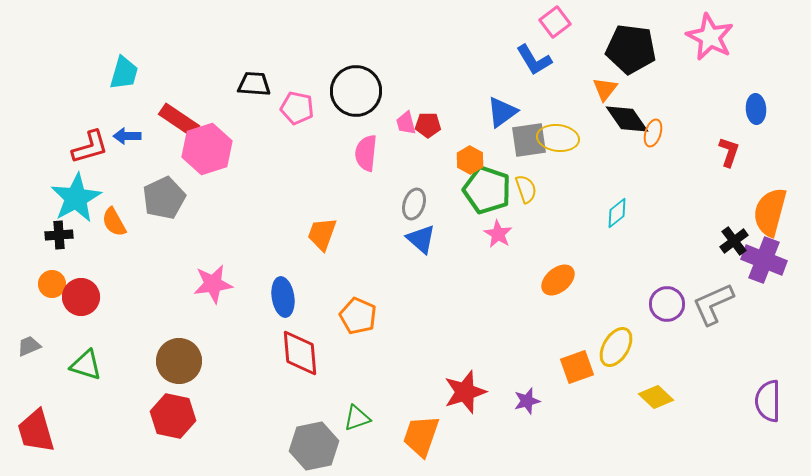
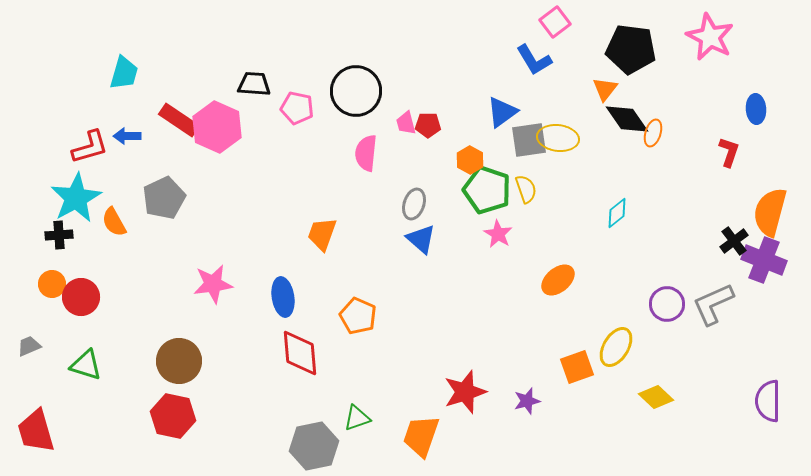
pink hexagon at (207, 149): moved 10 px right, 22 px up; rotated 18 degrees counterclockwise
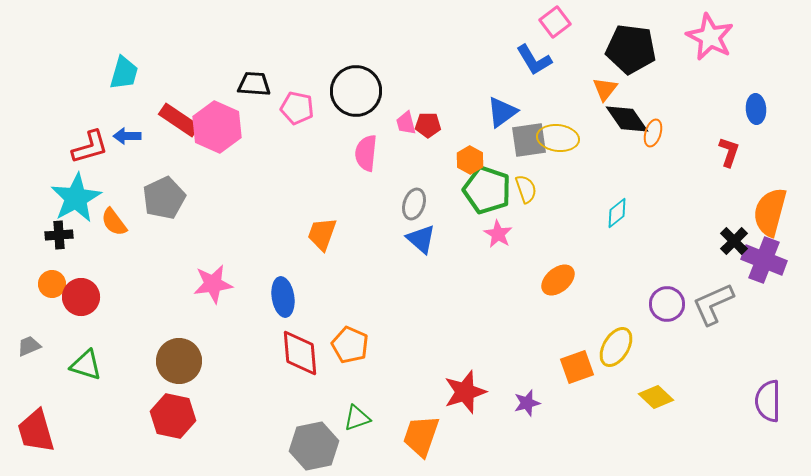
orange semicircle at (114, 222): rotated 8 degrees counterclockwise
black cross at (734, 241): rotated 8 degrees counterclockwise
orange pentagon at (358, 316): moved 8 px left, 29 px down
purple star at (527, 401): moved 2 px down
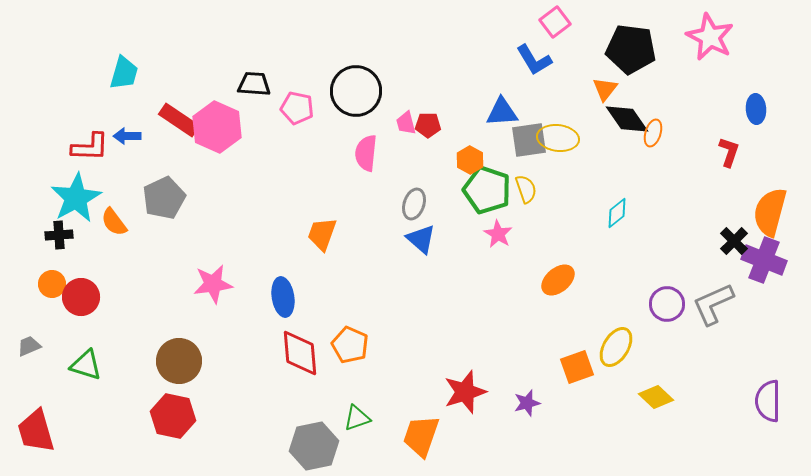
blue triangle at (502, 112): rotated 32 degrees clockwise
red L-shape at (90, 147): rotated 18 degrees clockwise
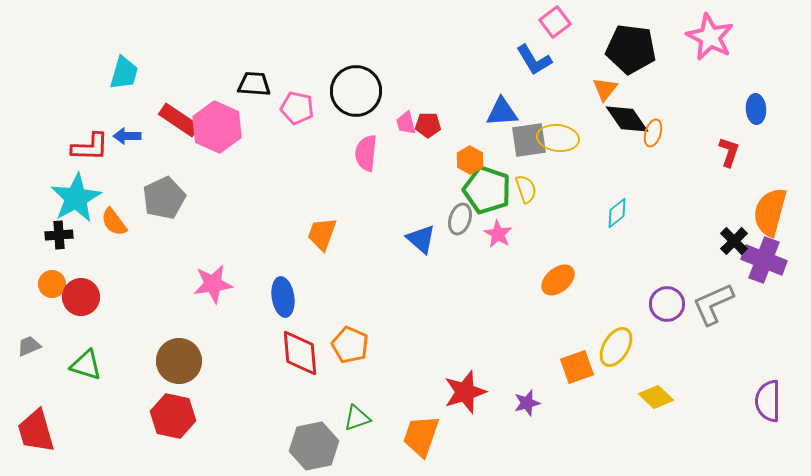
gray ellipse at (414, 204): moved 46 px right, 15 px down
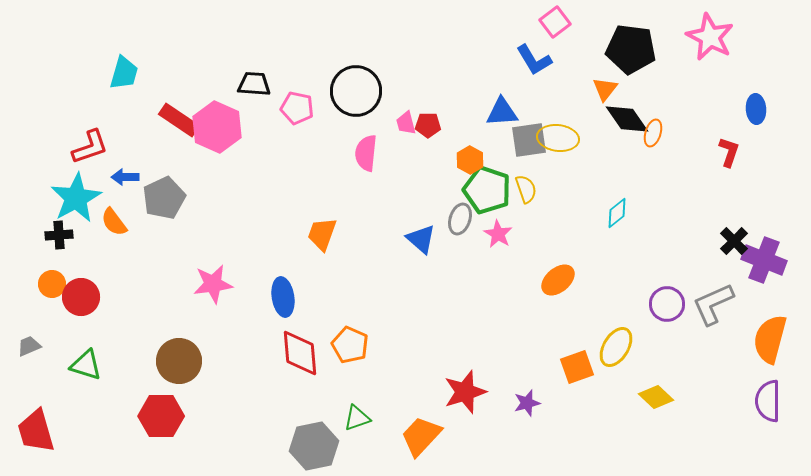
blue arrow at (127, 136): moved 2 px left, 41 px down
red L-shape at (90, 147): rotated 21 degrees counterclockwise
orange semicircle at (770, 212): moved 127 px down
red hexagon at (173, 416): moved 12 px left; rotated 12 degrees counterclockwise
orange trapezoid at (421, 436): rotated 24 degrees clockwise
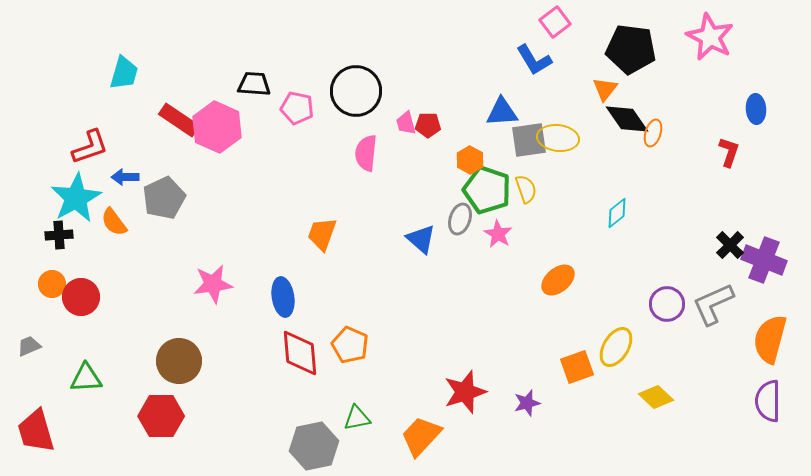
black cross at (734, 241): moved 4 px left, 4 px down
green triangle at (86, 365): moved 13 px down; rotated 20 degrees counterclockwise
green triangle at (357, 418): rotated 8 degrees clockwise
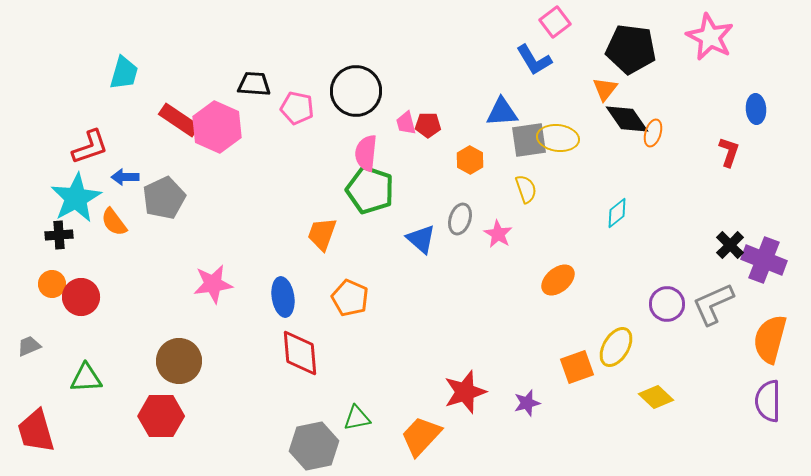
green pentagon at (487, 190): moved 117 px left
orange pentagon at (350, 345): moved 47 px up
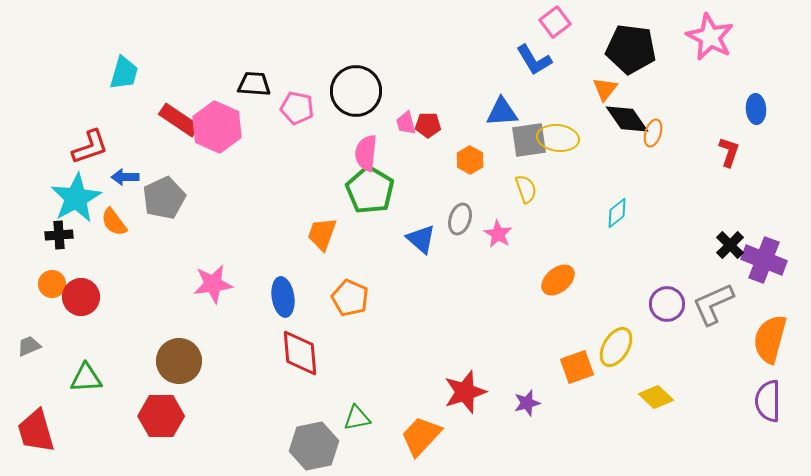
green pentagon at (370, 190): rotated 12 degrees clockwise
